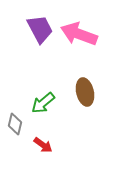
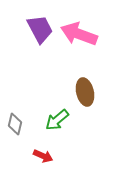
green arrow: moved 14 px right, 17 px down
red arrow: moved 11 px down; rotated 12 degrees counterclockwise
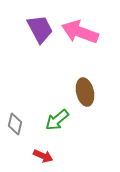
pink arrow: moved 1 px right, 2 px up
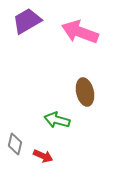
purple trapezoid: moved 13 px left, 8 px up; rotated 92 degrees counterclockwise
green arrow: rotated 55 degrees clockwise
gray diamond: moved 20 px down
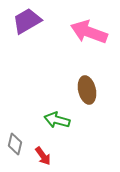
pink arrow: moved 9 px right
brown ellipse: moved 2 px right, 2 px up
red arrow: rotated 30 degrees clockwise
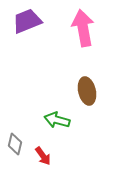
purple trapezoid: rotated 8 degrees clockwise
pink arrow: moved 6 px left, 4 px up; rotated 60 degrees clockwise
brown ellipse: moved 1 px down
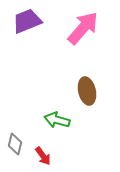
pink arrow: rotated 51 degrees clockwise
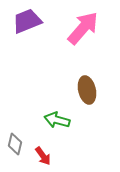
brown ellipse: moved 1 px up
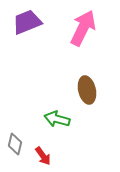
purple trapezoid: moved 1 px down
pink arrow: rotated 15 degrees counterclockwise
green arrow: moved 1 px up
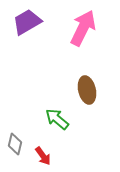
purple trapezoid: rotated 8 degrees counterclockwise
green arrow: rotated 25 degrees clockwise
